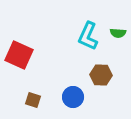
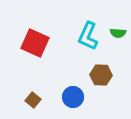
red square: moved 16 px right, 12 px up
brown square: rotated 21 degrees clockwise
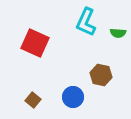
cyan L-shape: moved 2 px left, 14 px up
brown hexagon: rotated 10 degrees clockwise
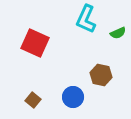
cyan L-shape: moved 3 px up
green semicircle: rotated 28 degrees counterclockwise
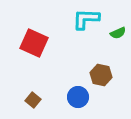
cyan L-shape: rotated 68 degrees clockwise
red square: moved 1 px left
blue circle: moved 5 px right
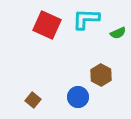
red square: moved 13 px right, 18 px up
brown hexagon: rotated 15 degrees clockwise
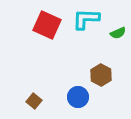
brown square: moved 1 px right, 1 px down
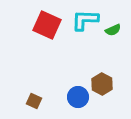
cyan L-shape: moved 1 px left, 1 px down
green semicircle: moved 5 px left, 3 px up
brown hexagon: moved 1 px right, 9 px down
brown square: rotated 14 degrees counterclockwise
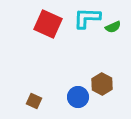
cyan L-shape: moved 2 px right, 2 px up
red square: moved 1 px right, 1 px up
green semicircle: moved 3 px up
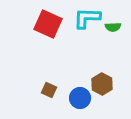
green semicircle: rotated 21 degrees clockwise
blue circle: moved 2 px right, 1 px down
brown square: moved 15 px right, 11 px up
